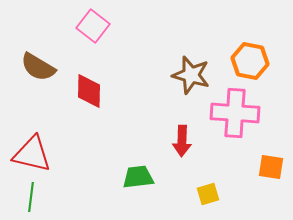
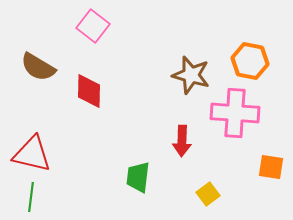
green trapezoid: rotated 76 degrees counterclockwise
yellow square: rotated 20 degrees counterclockwise
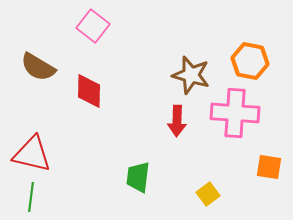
red arrow: moved 5 px left, 20 px up
orange square: moved 2 px left
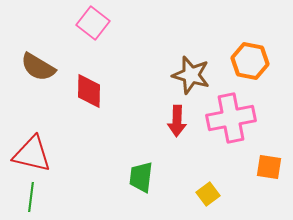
pink square: moved 3 px up
pink cross: moved 4 px left, 5 px down; rotated 15 degrees counterclockwise
green trapezoid: moved 3 px right
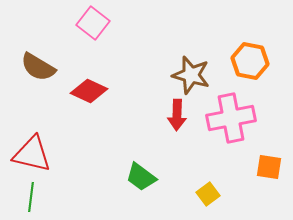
red diamond: rotated 66 degrees counterclockwise
red arrow: moved 6 px up
green trapezoid: rotated 60 degrees counterclockwise
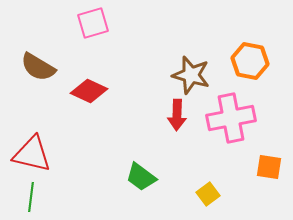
pink square: rotated 36 degrees clockwise
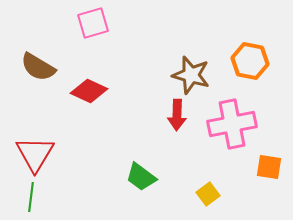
pink cross: moved 1 px right, 6 px down
red triangle: moved 3 px right; rotated 48 degrees clockwise
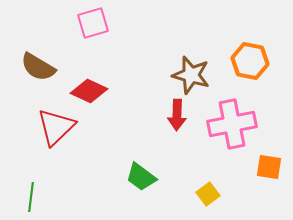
red triangle: moved 21 px right, 27 px up; rotated 15 degrees clockwise
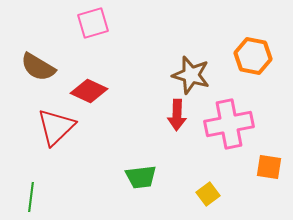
orange hexagon: moved 3 px right, 5 px up
pink cross: moved 3 px left
green trapezoid: rotated 44 degrees counterclockwise
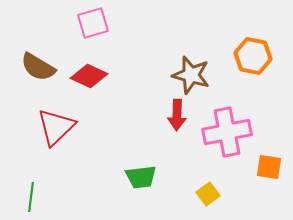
red diamond: moved 15 px up
pink cross: moved 2 px left, 8 px down
